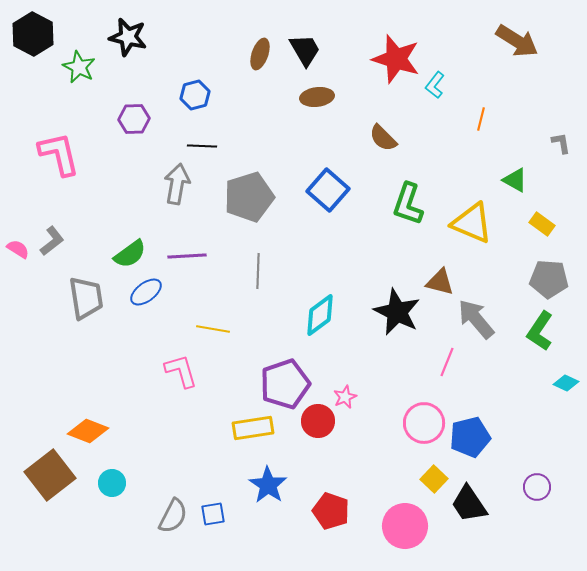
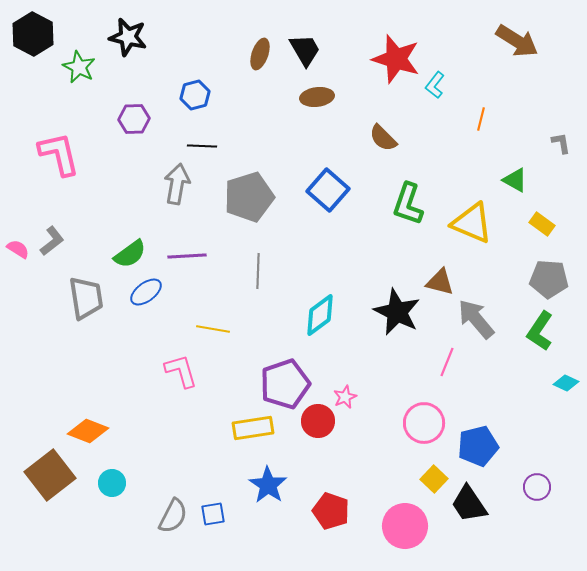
blue pentagon at (470, 437): moved 8 px right, 9 px down
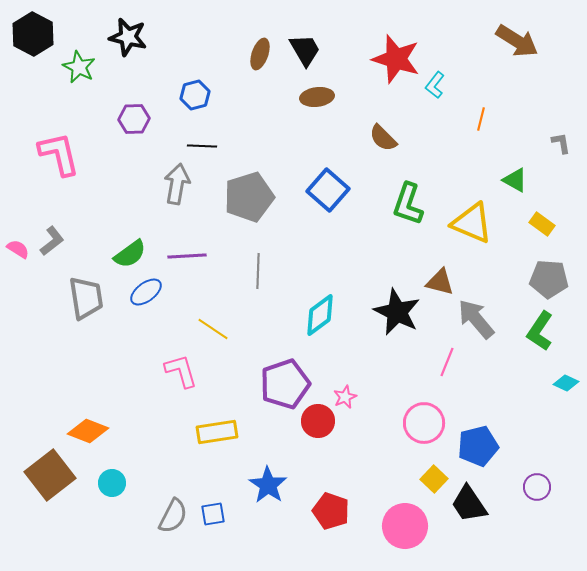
yellow line at (213, 329): rotated 24 degrees clockwise
yellow rectangle at (253, 428): moved 36 px left, 4 px down
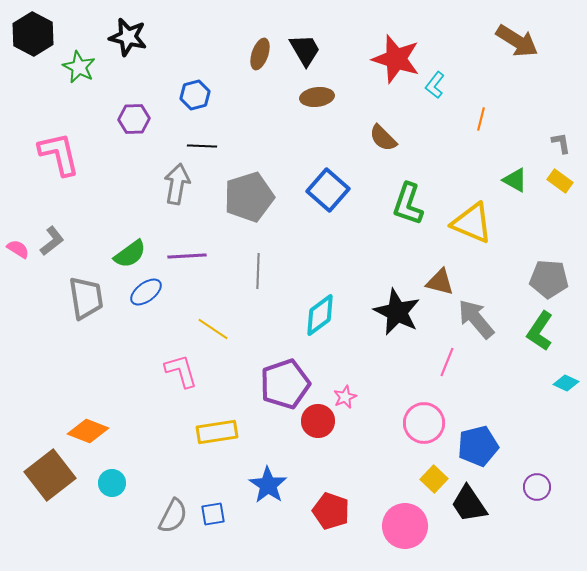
yellow rectangle at (542, 224): moved 18 px right, 43 px up
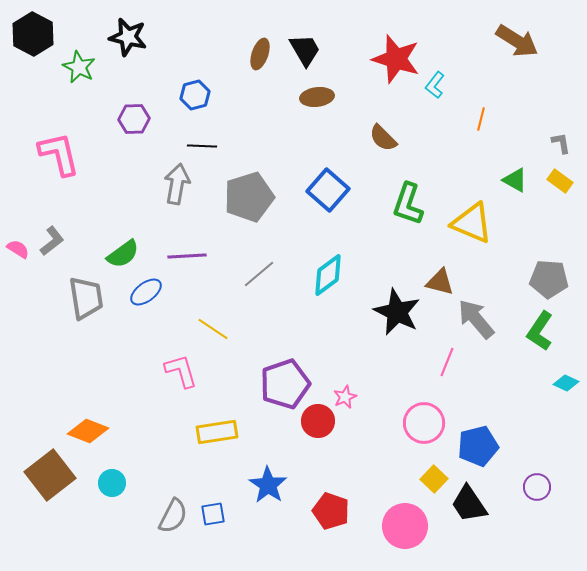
green semicircle at (130, 254): moved 7 px left
gray line at (258, 271): moved 1 px right, 3 px down; rotated 48 degrees clockwise
cyan diamond at (320, 315): moved 8 px right, 40 px up
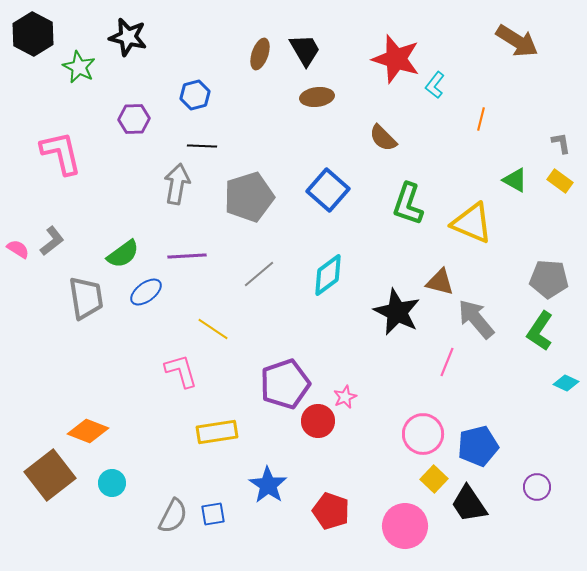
pink L-shape at (59, 154): moved 2 px right, 1 px up
pink circle at (424, 423): moved 1 px left, 11 px down
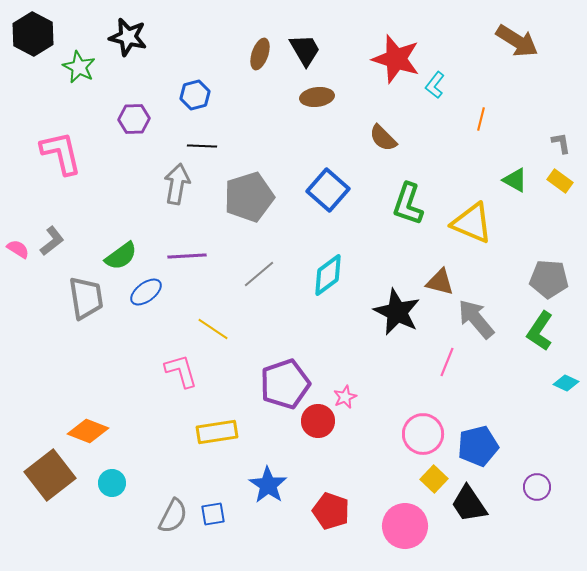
green semicircle at (123, 254): moved 2 px left, 2 px down
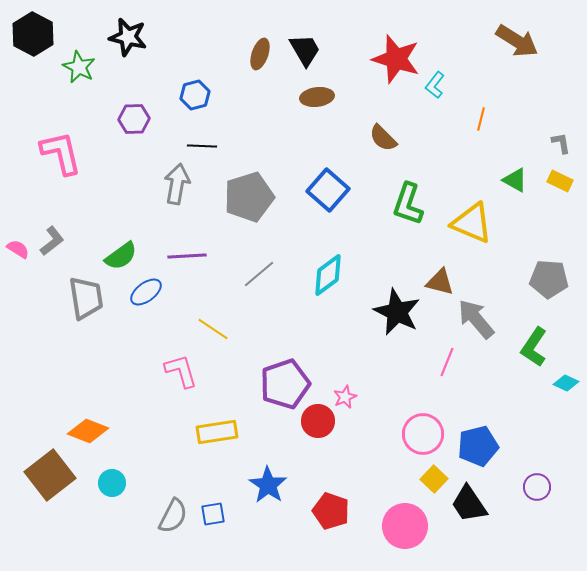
yellow rectangle at (560, 181): rotated 10 degrees counterclockwise
green L-shape at (540, 331): moved 6 px left, 16 px down
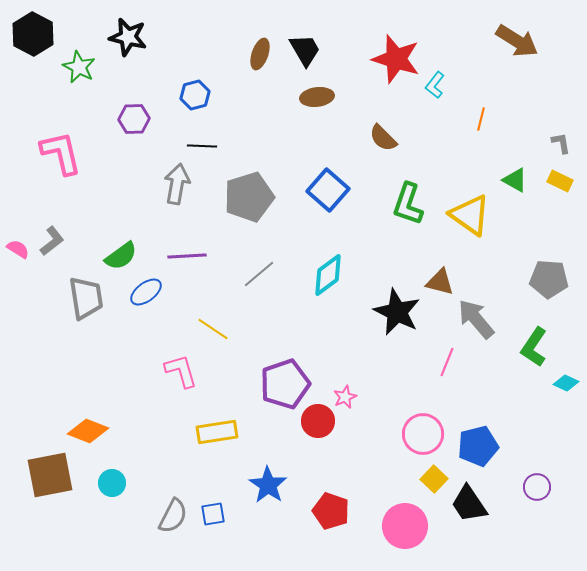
yellow triangle at (472, 223): moved 2 px left, 8 px up; rotated 12 degrees clockwise
brown square at (50, 475): rotated 27 degrees clockwise
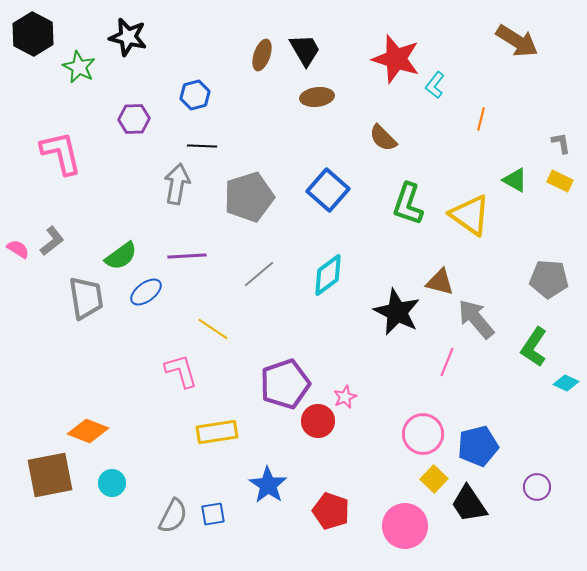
brown ellipse at (260, 54): moved 2 px right, 1 px down
